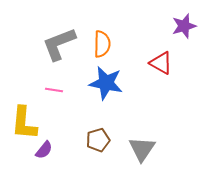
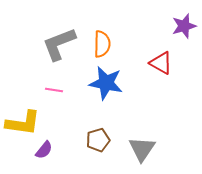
yellow L-shape: moved 1 px left; rotated 87 degrees counterclockwise
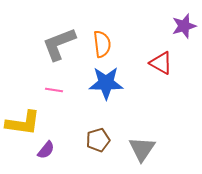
orange semicircle: rotated 8 degrees counterclockwise
blue star: rotated 12 degrees counterclockwise
purple semicircle: moved 2 px right
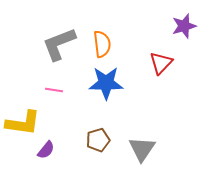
red triangle: rotated 45 degrees clockwise
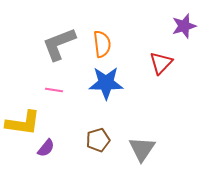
purple semicircle: moved 2 px up
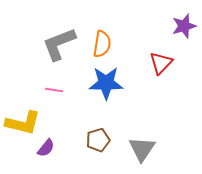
orange semicircle: rotated 16 degrees clockwise
yellow L-shape: rotated 6 degrees clockwise
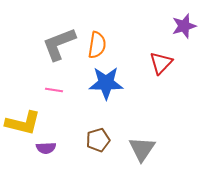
orange semicircle: moved 5 px left, 1 px down
purple semicircle: rotated 48 degrees clockwise
